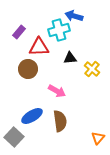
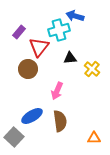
blue arrow: moved 1 px right
red triangle: rotated 50 degrees counterclockwise
pink arrow: rotated 84 degrees clockwise
orange triangle: moved 4 px left; rotated 48 degrees clockwise
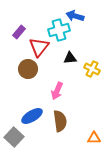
yellow cross: rotated 14 degrees counterclockwise
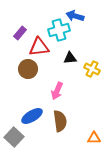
purple rectangle: moved 1 px right, 1 px down
red triangle: rotated 45 degrees clockwise
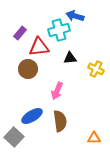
yellow cross: moved 4 px right
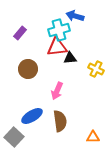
red triangle: moved 18 px right
orange triangle: moved 1 px left, 1 px up
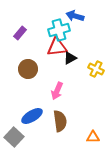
black triangle: rotated 24 degrees counterclockwise
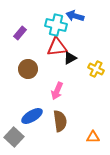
cyan cross: moved 3 px left, 5 px up; rotated 30 degrees clockwise
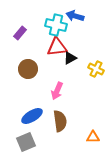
gray square: moved 12 px right, 5 px down; rotated 24 degrees clockwise
